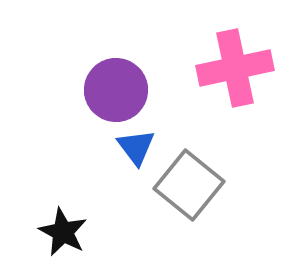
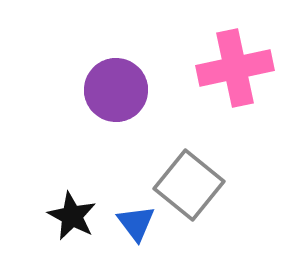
blue triangle: moved 76 px down
black star: moved 9 px right, 16 px up
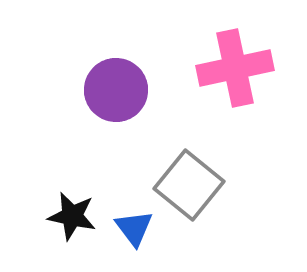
black star: rotated 15 degrees counterclockwise
blue triangle: moved 2 px left, 5 px down
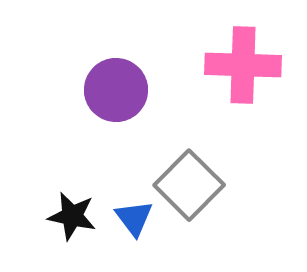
pink cross: moved 8 px right, 3 px up; rotated 14 degrees clockwise
gray square: rotated 6 degrees clockwise
blue triangle: moved 10 px up
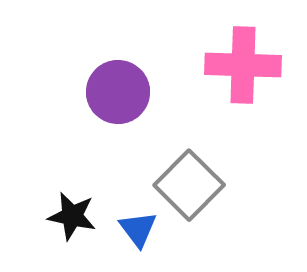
purple circle: moved 2 px right, 2 px down
blue triangle: moved 4 px right, 11 px down
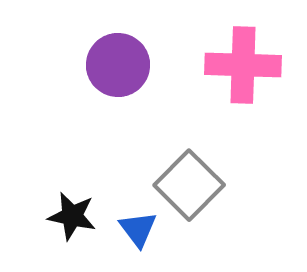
purple circle: moved 27 px up
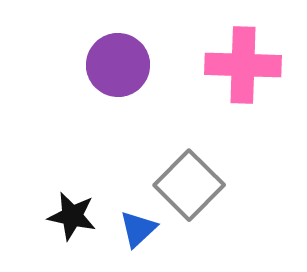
blue triangle: rotated 24 degrees clockwise
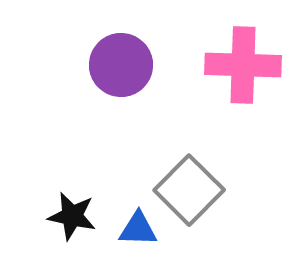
purple circle: moved 3 px right
gray square: moved 5 px down
blue triangle: rotated 45 degrees clockwise
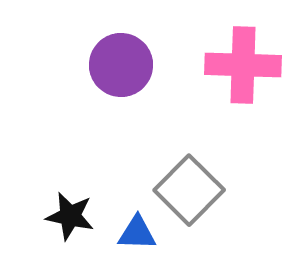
black star: moved 2 px left
blue triangle: moved 1 px left, 4 px down
